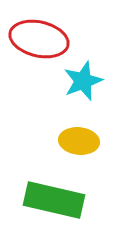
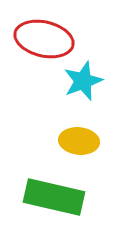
red ellipse: moved 5 px right
green rectangle: moved 3 px up
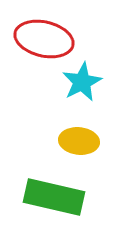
cyan star: moved 1 px left, 1 px down; rotated 6 degrees counterclockwise
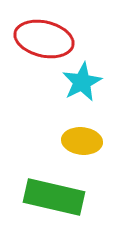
yellow ellipse: moved 3 px right
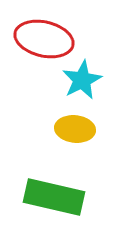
cyan star: moved 2 px up
yellow ellipse: moved 7 px left, 12 px up
